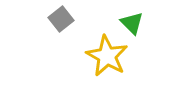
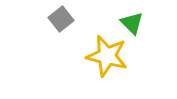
yellow star: rotated 15 degrees counterclockwise
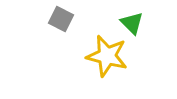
gray square: rotated 25 degrees counterclockwise
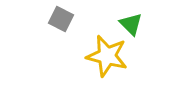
green triangle: moved 1 px left, 1 px down
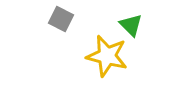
green triangle: moved 1 px down
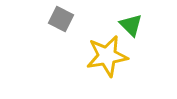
yellow star: rotated 24 degrees counterclockwise
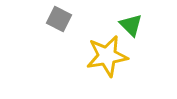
gray square: moved 2 px left
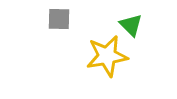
gray square: rotated 25 degrees counterclockwise
